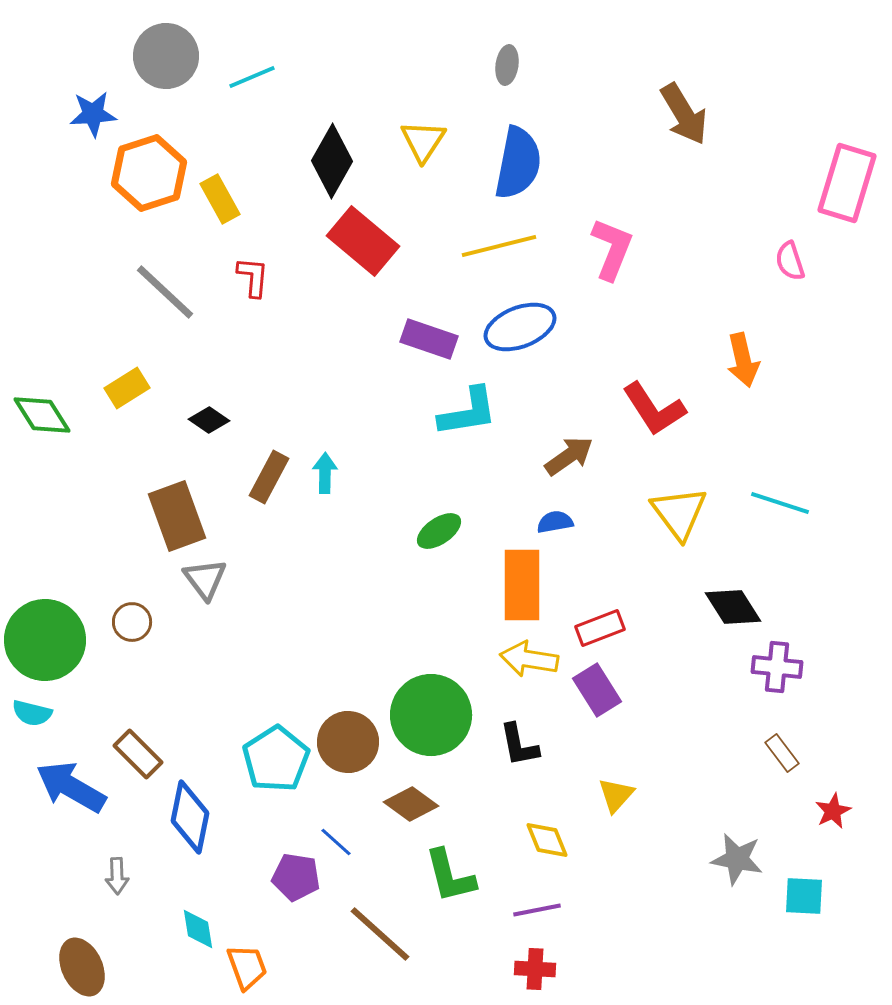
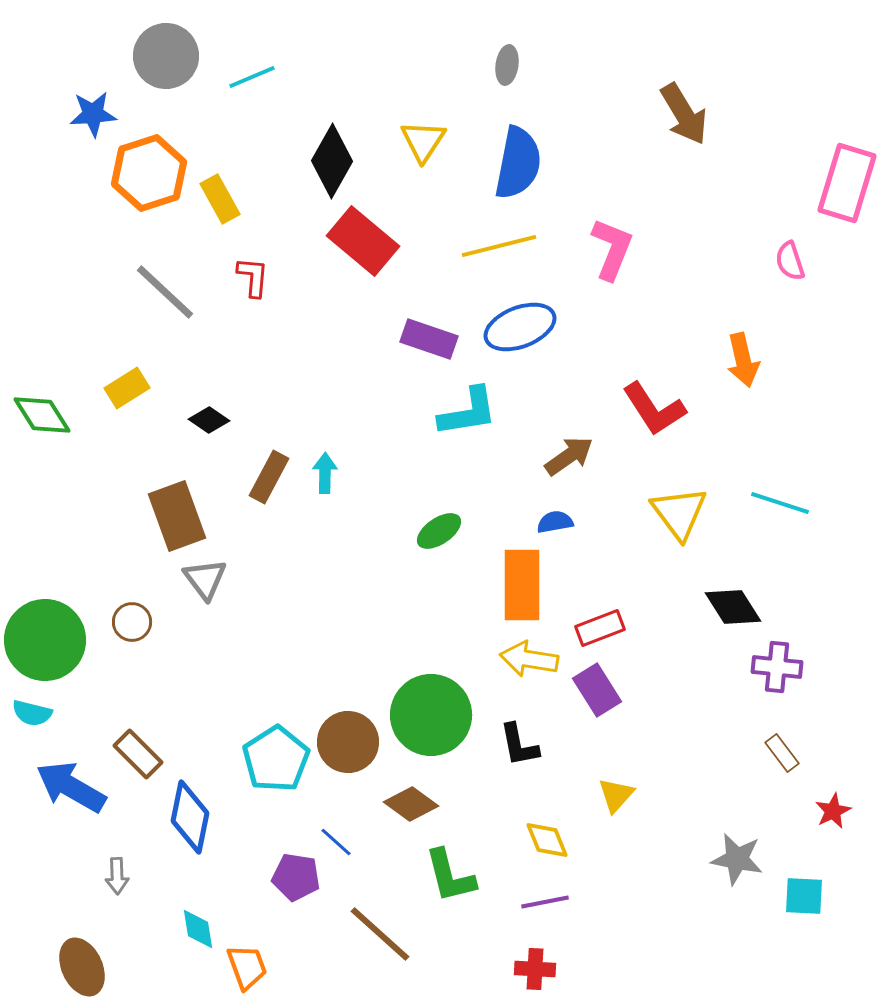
purple line at (537, 910): moved 8 px right, 8 px up
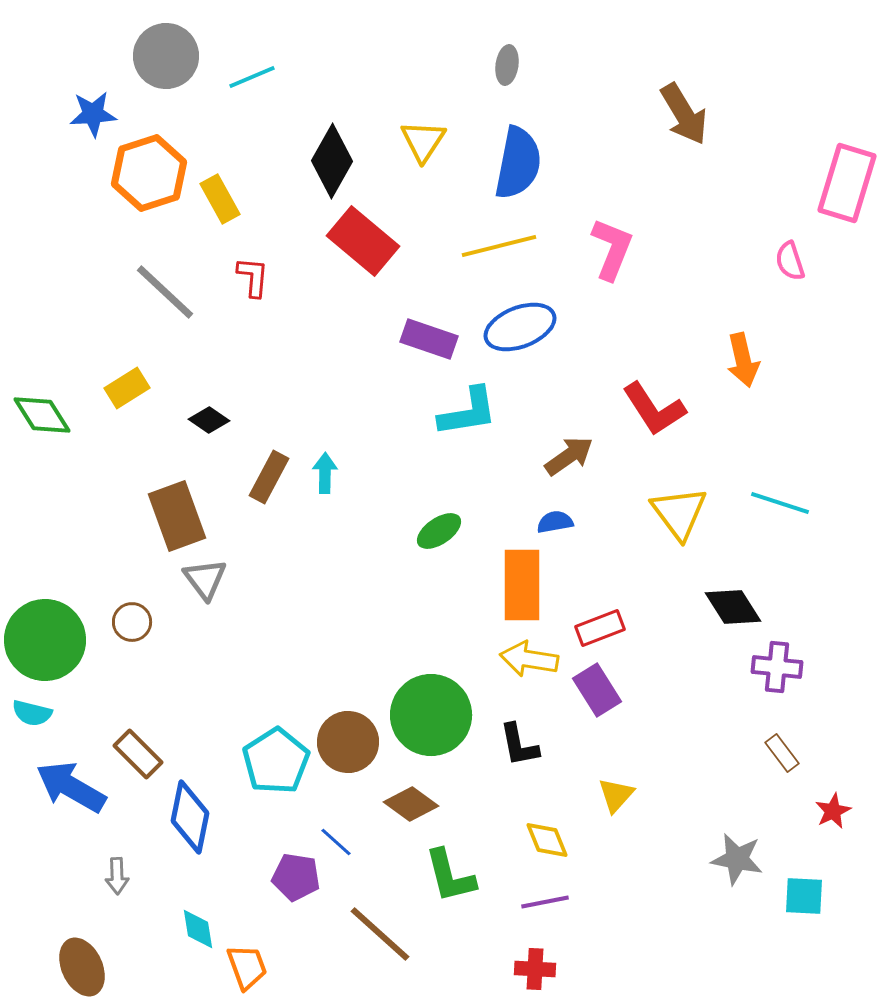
cyan pentagon at (276, 759): moved 2 px down
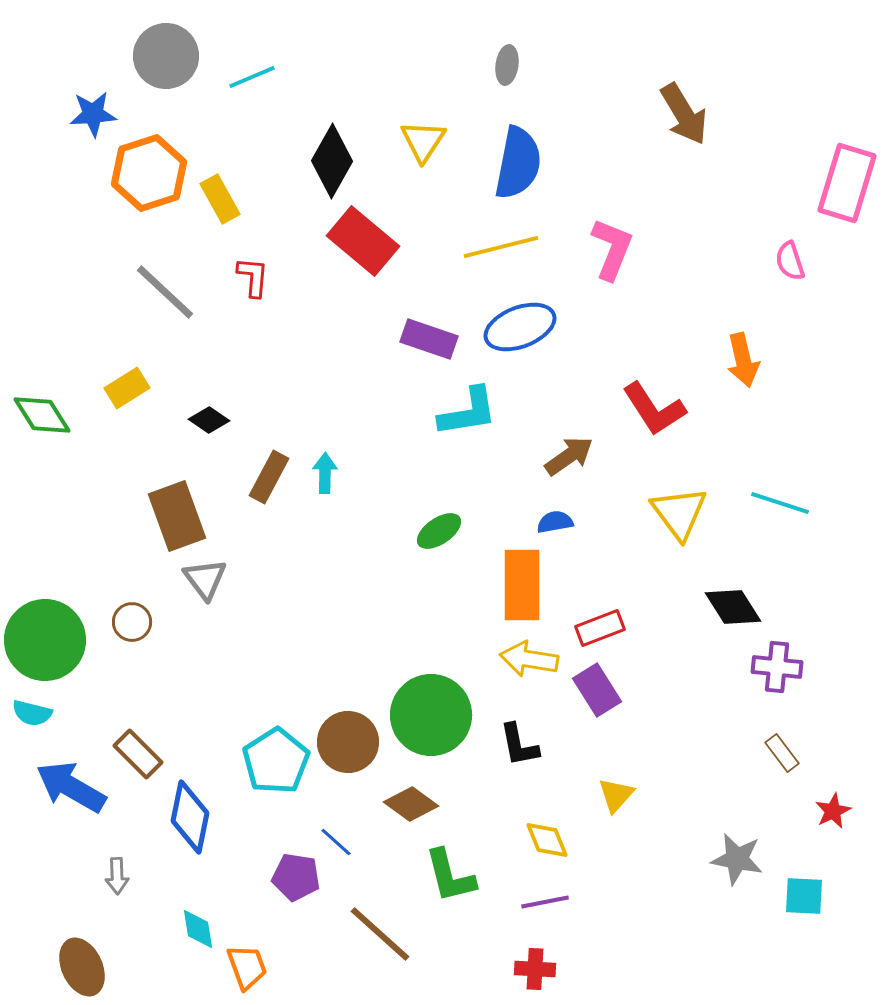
yellow line at (499, 246): moved 2 px right, 1 px down
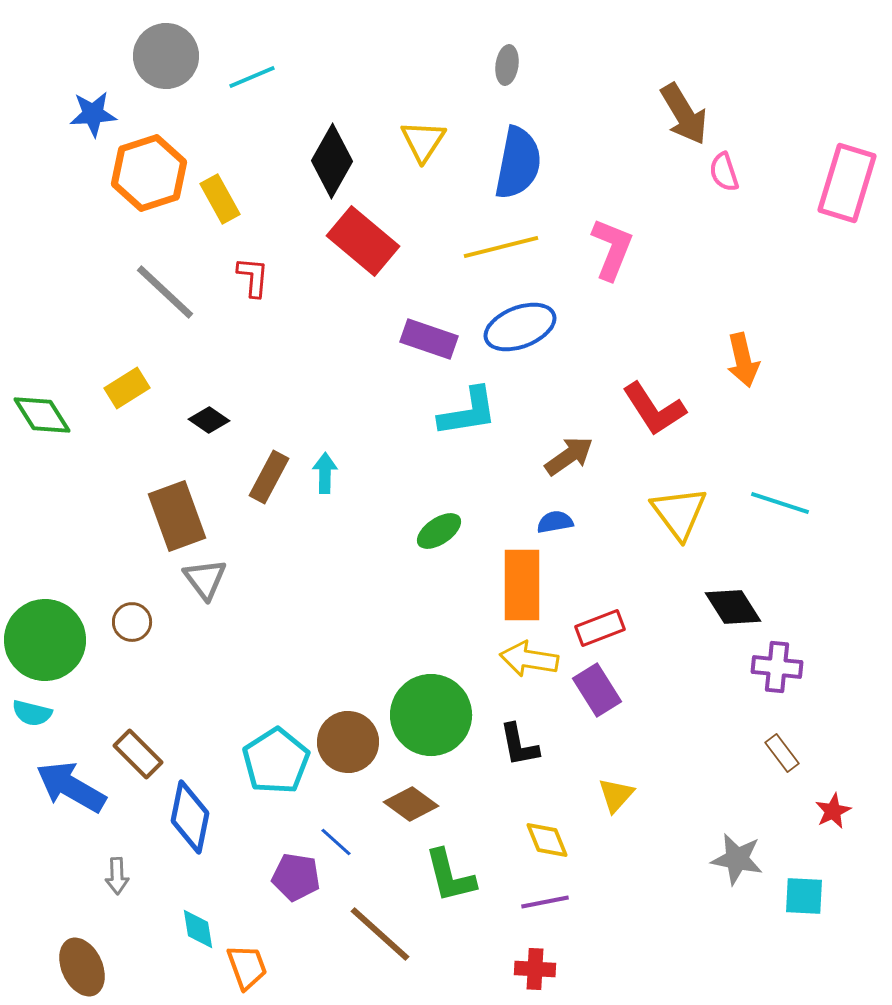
pink semicircle at (790, 261): moved 66 px left, 89 px up
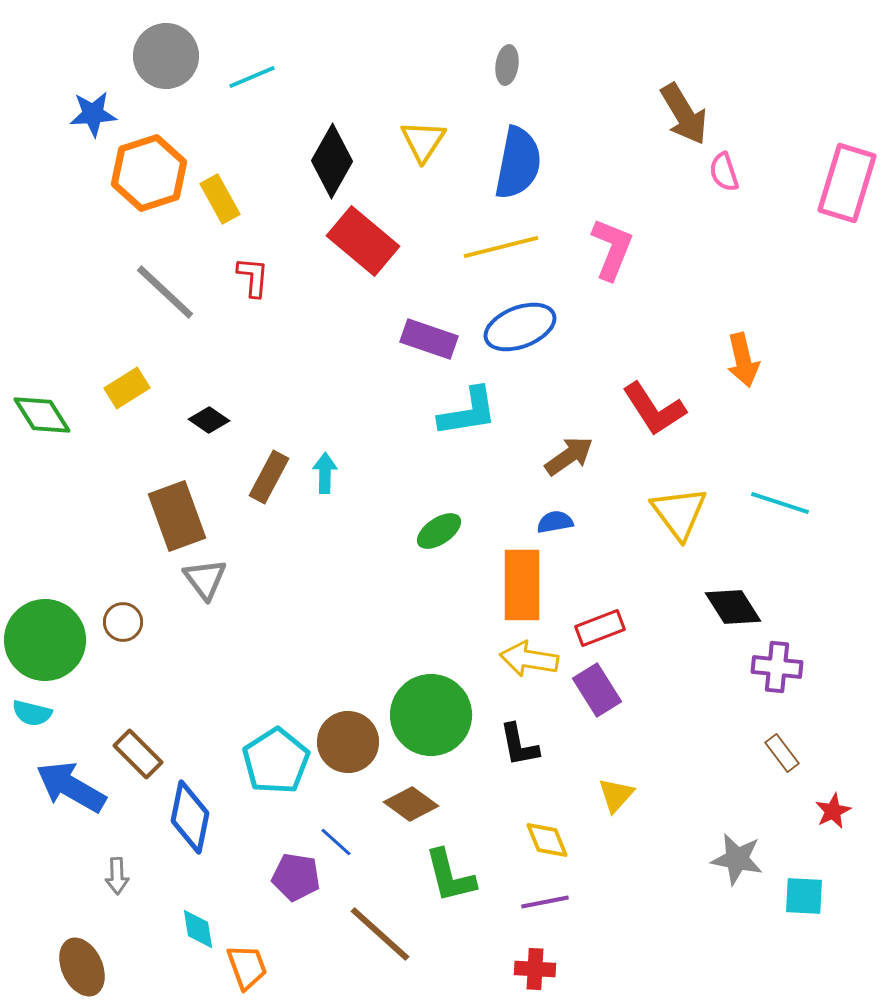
brown circle at (132, 622): moved 9 px left
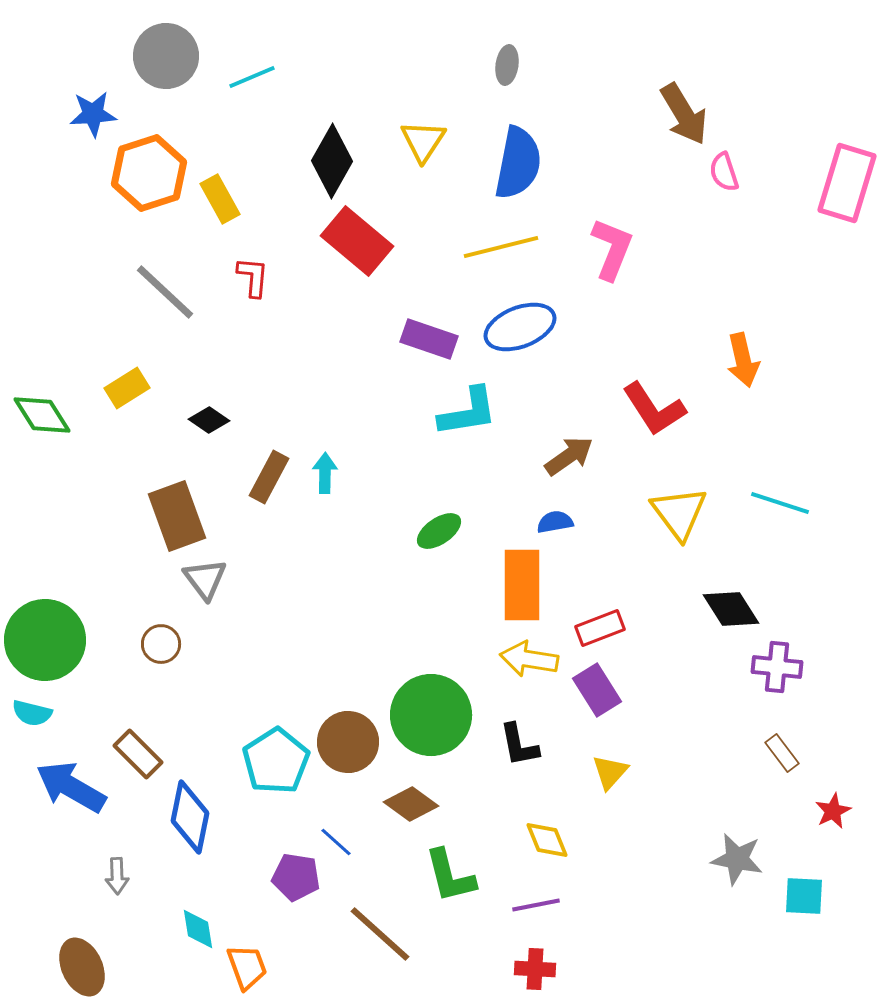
red rectangle at (363, 241): moved 6 px left
black diamond at (733, 607): moved 2 px left, 2 px down
brown circle at (123, 622): moved 38 px right, 22 px down
yellow triangle at (616, 795): moved 6 px left, 23 px up
purple line at (545, 902): moved 9 px left, 3 px down
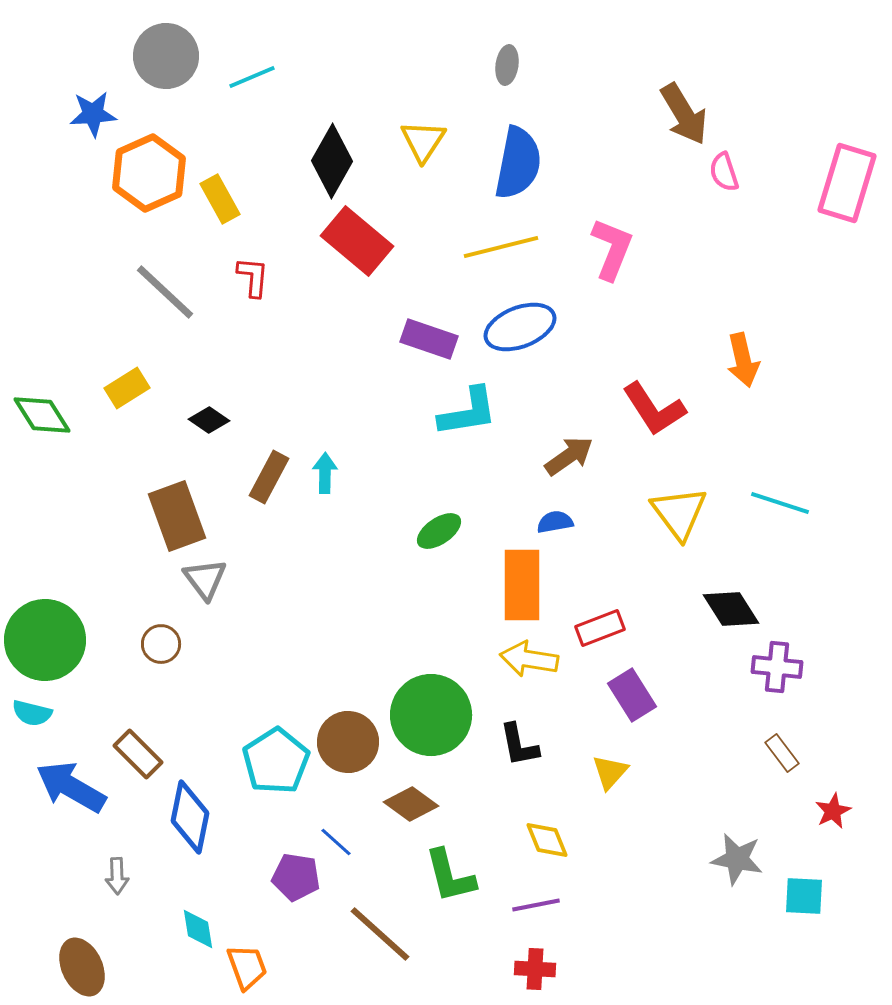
orange hexagon at (149, 173): rotated 6 degrees counterclockwise
purple rectangle at (597, 690): moved 35 px right, 5 px down
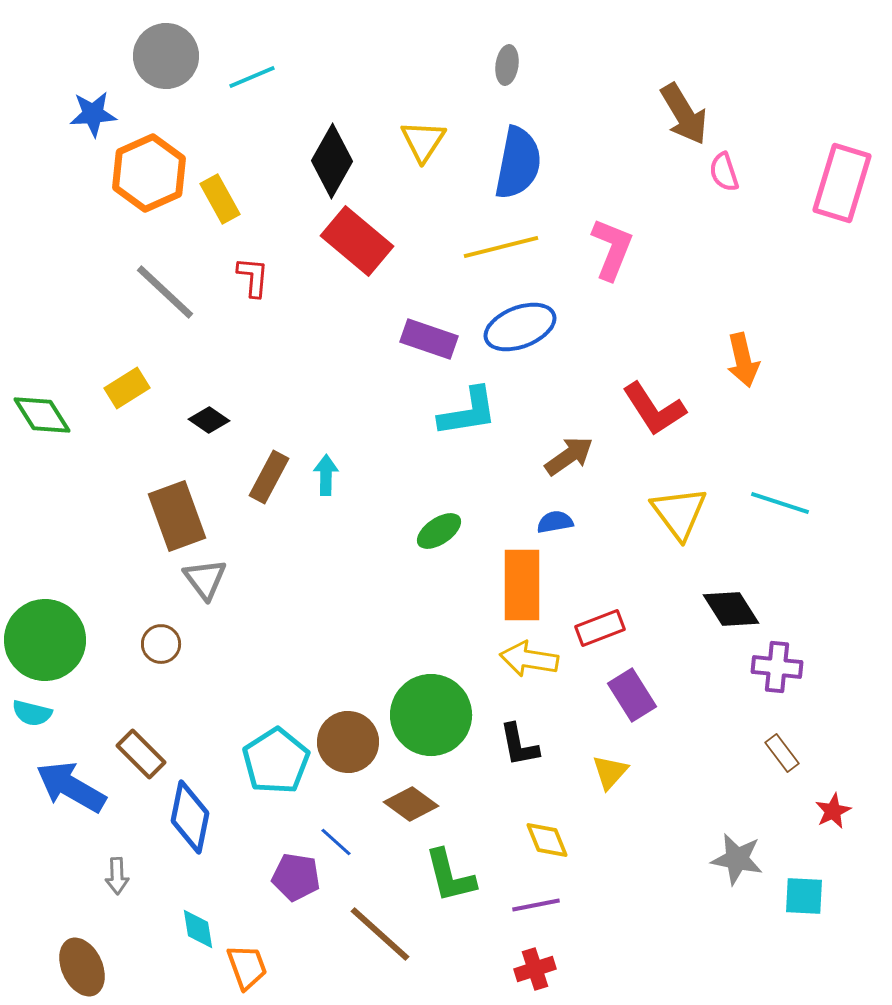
pink rectangle at (847, 183): moved 5 px left
cyan arrow at (325, 473): moved 1 px right, 2 px down
brown rectangle at (138, 754): moved 3 px right
red cross at (535, 969): rotated 21 degrees counterclockwise
